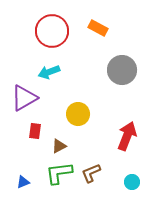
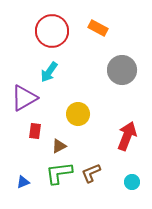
cyan arrow: rotated 35 degrees counterclockwise
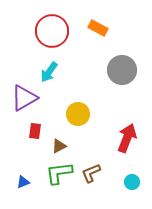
red arrow: moved 2 px down
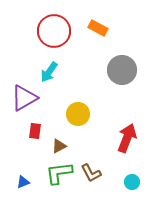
red circle: moved 2 px right
brown L-shape: rotated 95 degrees counterclockwise
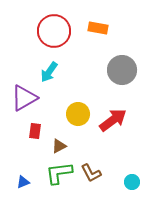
orange rectangle: rotated 18 degrees counterclockwise
red arrow: moved 14 px left, 18 px up; rotated 32 degrees clockwise
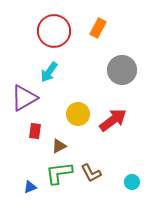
orange rectangle: rotated 72 degrees counterclockwise
blue triangle: moved 7 px right, 5 px down
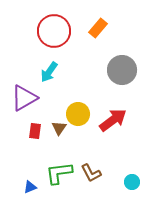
orange rectangle: rotated 12 degrees clockwise
brown triangle: moved 18 px up; rotated 28 degrees counterclockwise
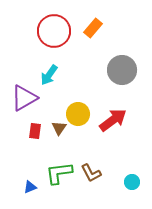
orange rectangle: moved 5 px left
cyan arrow: moved 3 px down
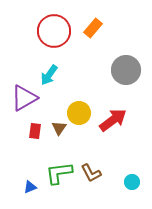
gray circle: moved 4 px right
yellow circle: moved 1 px right, 1 px up
